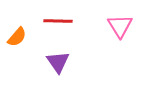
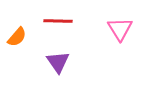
pink triangle: moved 3 px down
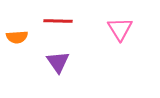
orange semicircle: rotated 45 degrees clockwise
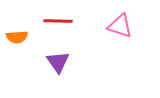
pink triangle: moved 3 px up; rotated 40 degrees counterclockwise
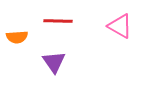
pink triangle: rotated 12 degrees clockwise
purple triangle: moved 4 px left
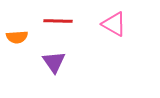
pink triangle: moved 6 px left, 2 px up
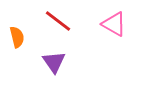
red line: rotated 36 degrees clockwise
orange semicircle: rotated 100 degrees counterclockwise
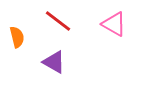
purple triangle: rotated 25 degrees counterclockwise
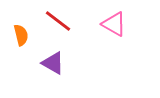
orange semicircle: moved 4 px right, 2 px up
purple triangle: moved 1 px left, 1 px down
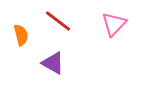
pink triangle: rotated 44 degrees clockwise
